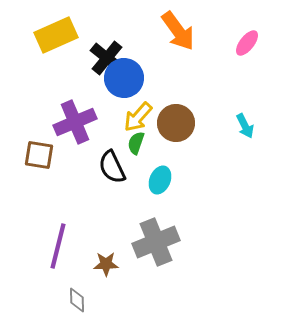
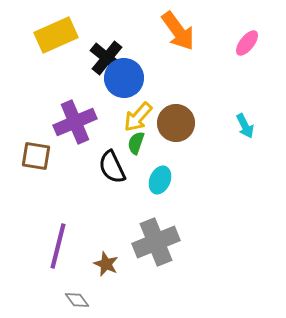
brown square: moved 3 px left, 1 px down
brown star: rotated 25 degrees clockwise
gray diamond: rotated 35 degrees counterclockwise
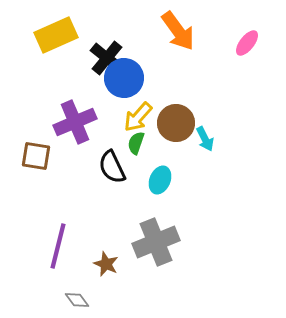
cyan arrow: moved 40 px left, 13 px down
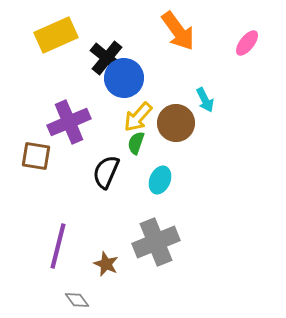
purple cross: moved 6 px left
cyan arrow: moved 39 px up
black semicircle: moved 6 px left, 5 px down; rotated 48 degrees clockwise
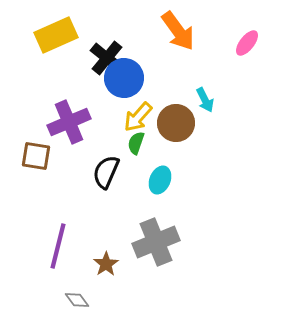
brown star: rotated 15 degrees clockwise
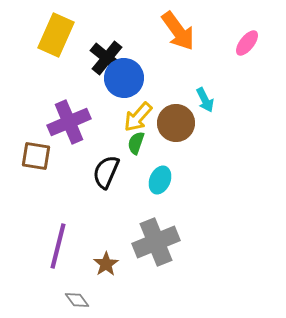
yellow rectangle: rotated 42 degrees counterclockwise
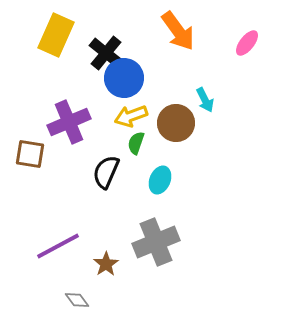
black cross: moved 1 px left, 5 px up
yellow arrow: moved 7 px left, 1 px up; rotated 28 degrees clockwise
brown square: moved 6 px left, 2 px up
purple line: rotated 48 degrees clockwise
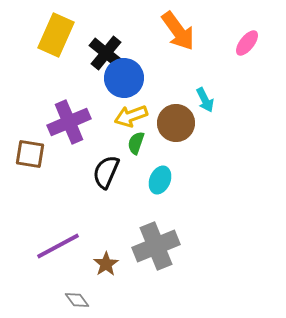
gray cross: moved 4 px down
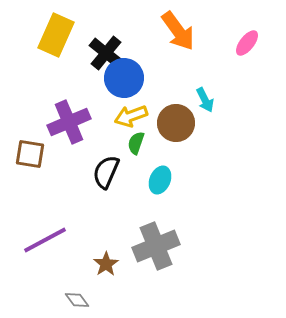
purple line: moved 13 px left, 6 px up
